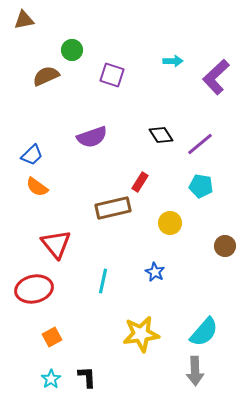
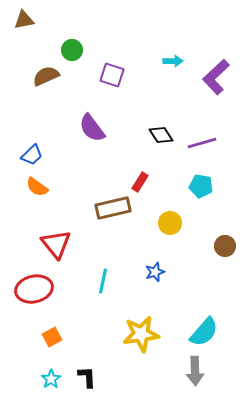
purple semicircle: moved 9 px up; rotated 72 degrees clockwise
purple line: moved 2 px right, 1 px up; rotated 24 degrees clockwise
blue star: rotated 24 degrees clockwise
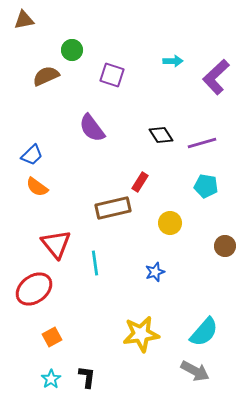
cyan pentagon: moved 5 px right
cyan line: moved 8 px left, 18 px up; rotated 20 degrees counterclockwise
red ellipse: rotated 24 degrees counterclockwise
gray arrow: rotated 60 degrees counterclockwise
black L-shape: rotated 10 degrees clockwise
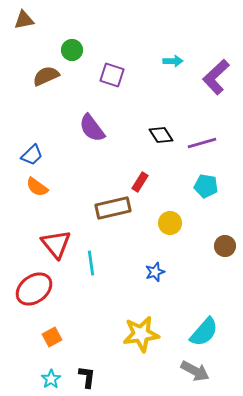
cyan line: moved 4 px left
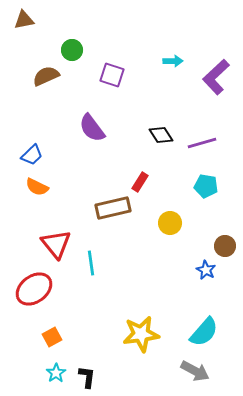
orange semicircle: rotated 10 degrees counterclockwise
blue star: moved 51 px right, 2 px up; rotated 24 degrees counterclockwise
cyan star: moved 5 px right, 6 px up
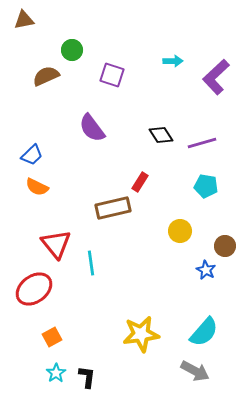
yellow circle: moved 10 px right, 8 px down
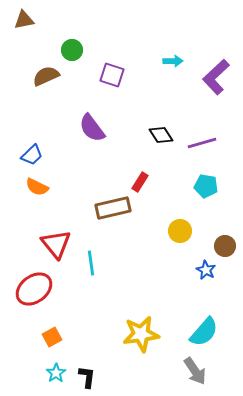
gray arrow: rotated 28 degrees clockwise
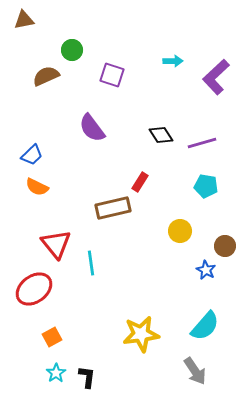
cyan semicircle: moved 1 px right, 6 px up
